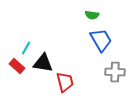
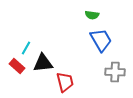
black triangle: rotated 15 degrees counterclockwise
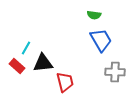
green semicircle: moved 2 px right
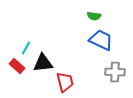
green semicircle: moved 1 px down
blue trapezoid: rotated 35 degrees counterclockwise
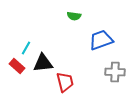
green semicircle: moved 20 px left
blue trapezoid: rotated 45 degrees counterclockwise
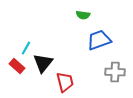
green semicircle: moved 9 px right, 1 px up
blue trapezoid: moved 2 px left
black triangle: rotated 45 degrees counterclockwise
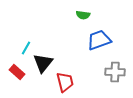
red rectangle: moved 6 px down
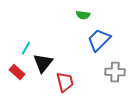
blue trapezoid: rotated 25 degrees counterclockwise
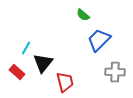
green semicircle: rotated 32 degrees clockwise
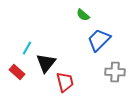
cyan line: moved 1 px right
black triangle: moved 3 px right
